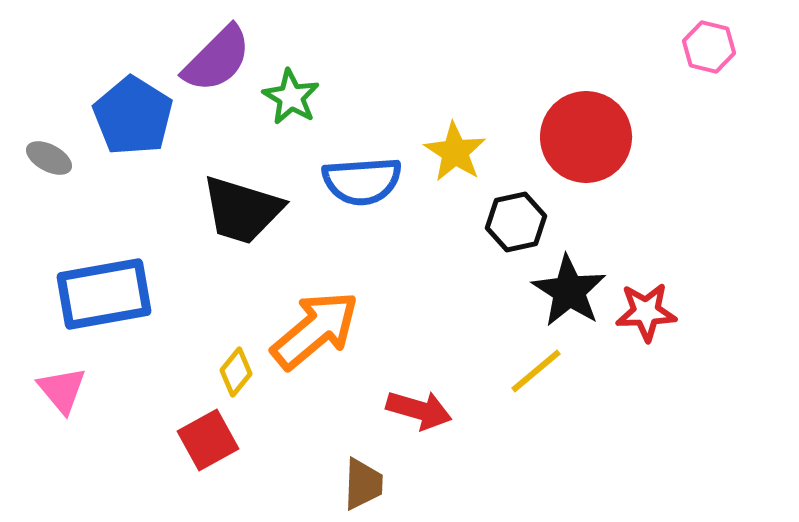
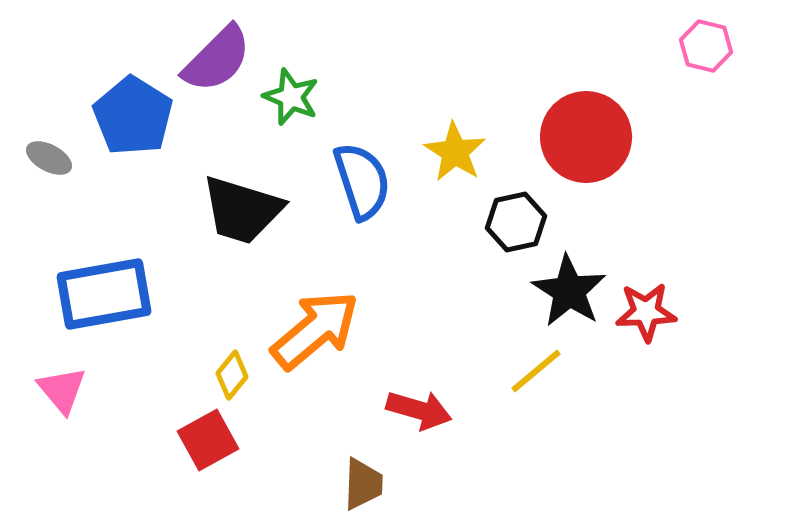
pink hexagon: moved 3 px left, 1 px up
green star: rotated 8 degrees counterclockwise
blue semicircle: rotated 104 degrees counterclockwise
yellow diamond: moved 4 px left, 3 px down
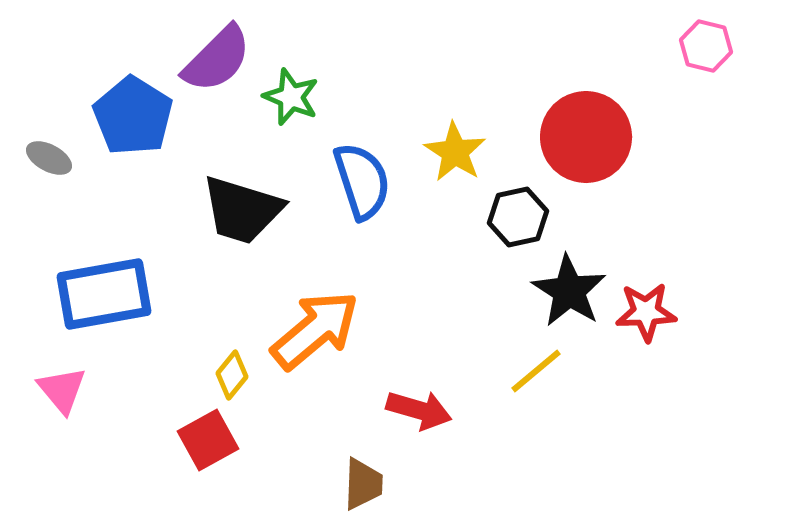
black hexagon: moved 2 px right, 5 px up
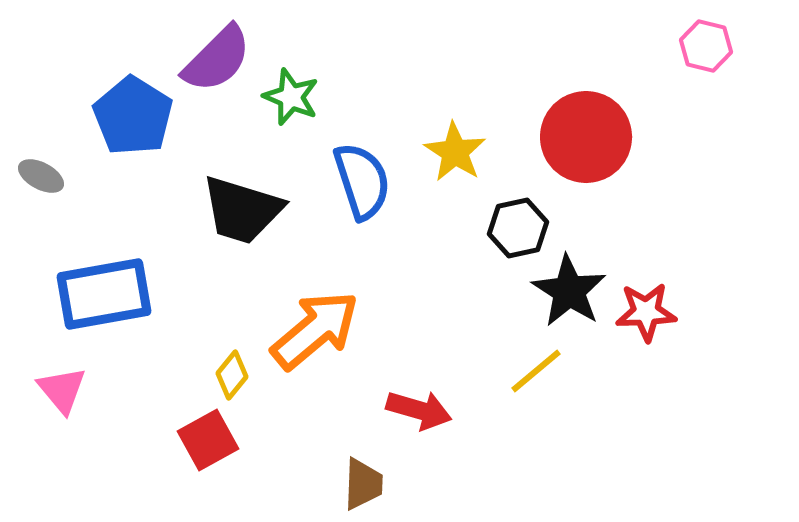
gray ellipse: moved 8 px left, 18 px down
black hexagon: moved 11 px down
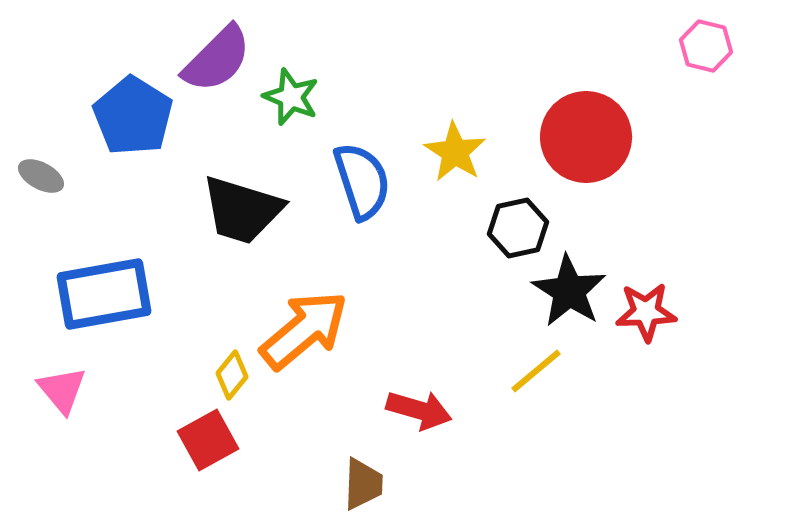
orange arrow: moved 11 px left
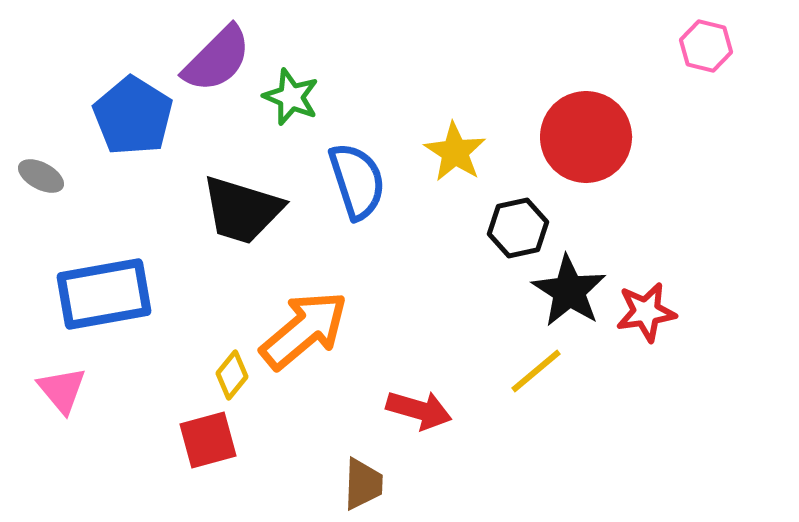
blue semicircle: moved 5 px left
red star: rotated 6 degrees counterclockwise
red square: rotated 14 degrees clockwise
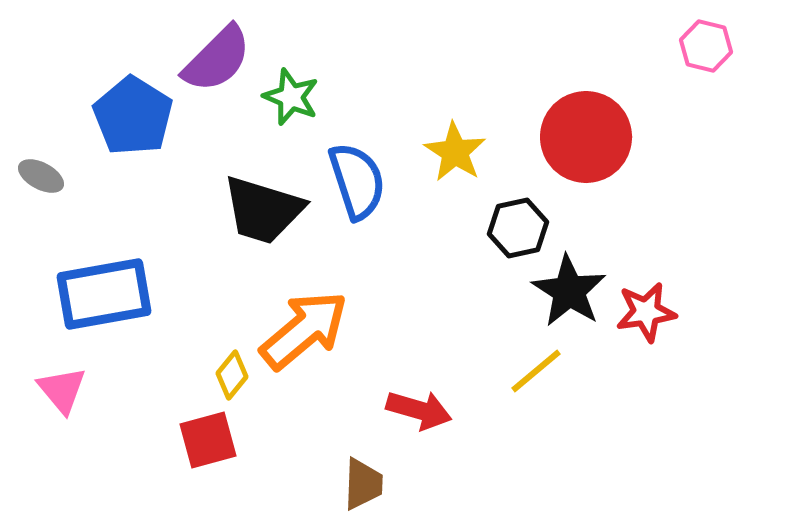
black trapezoid: moved 21 px right
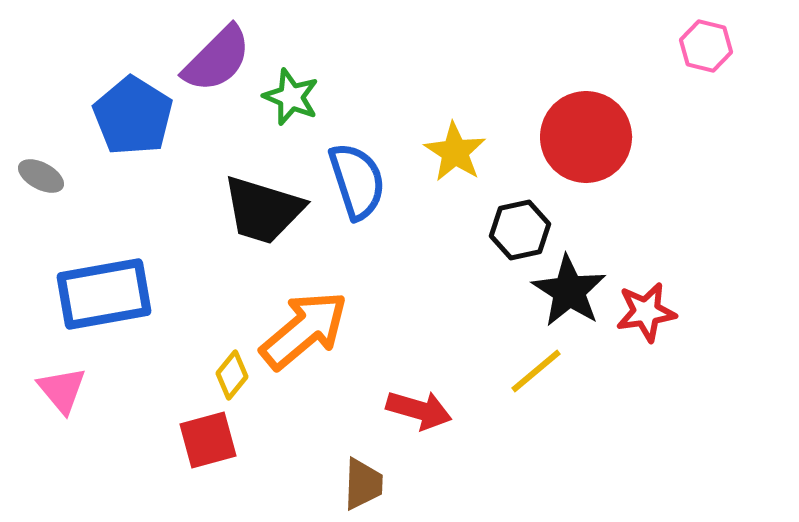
black hexagon: moved 2 px right, 2 px down
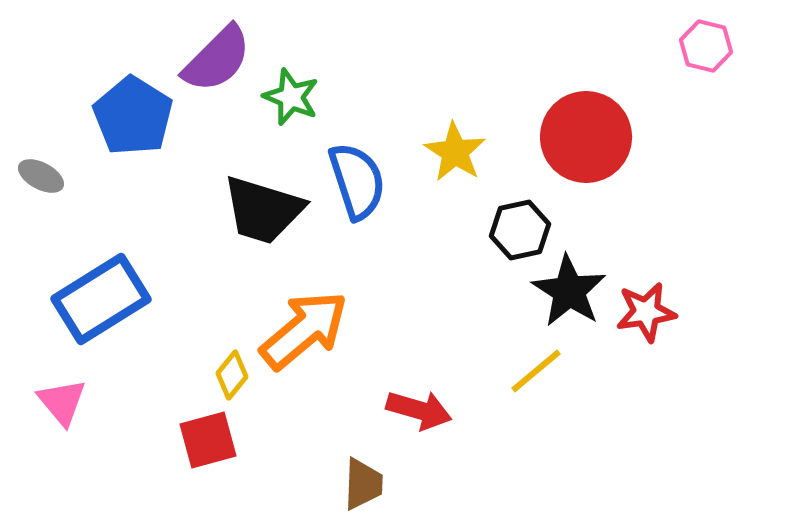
blue rectangle: moved 3 px left, 5 px down; rotated 22 degrees counterclockwise
pink triangle: moved 12 px down
